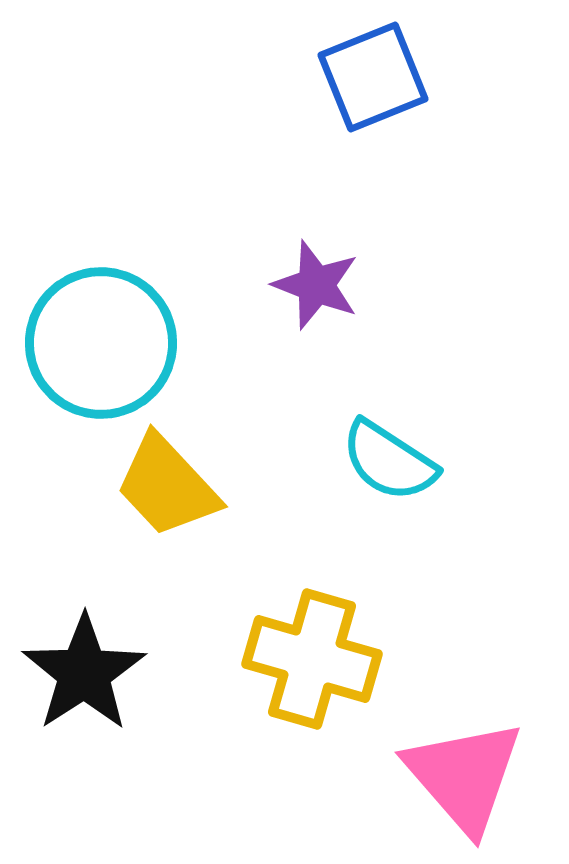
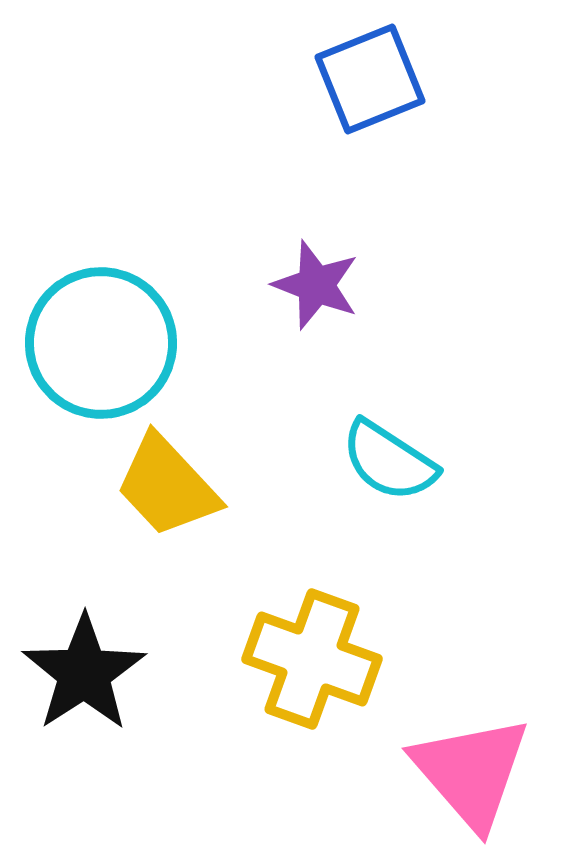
blue square: moved 3 px left, 2 px down
yellow cross: rotated 4 degrees clockwise
pink triangle: moved 7 px right, 4 px up
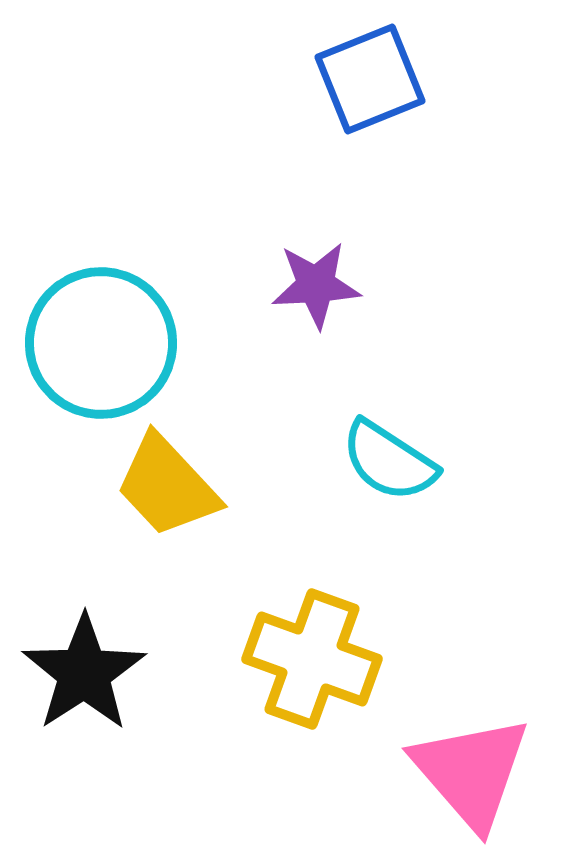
purple star: rotated 24 degrees counterclockwise
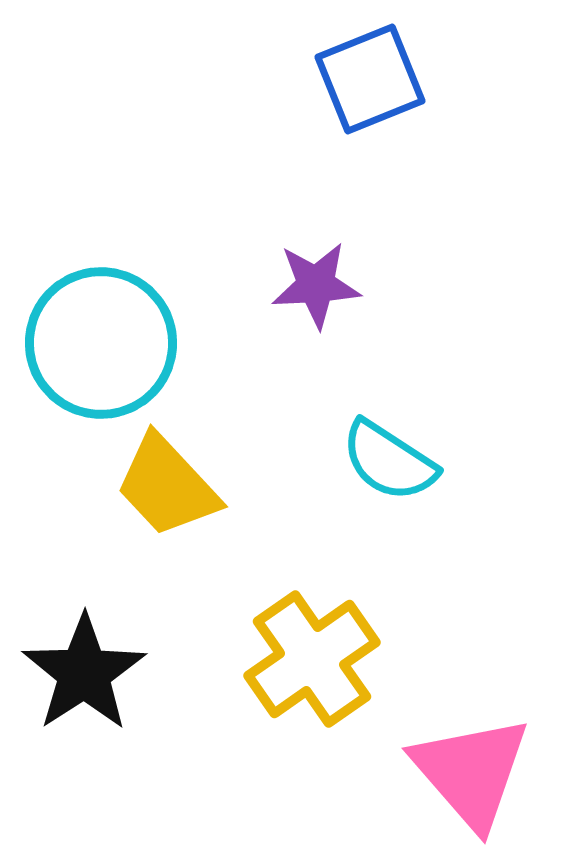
yellow cross: rotated 35 degrees clockwise
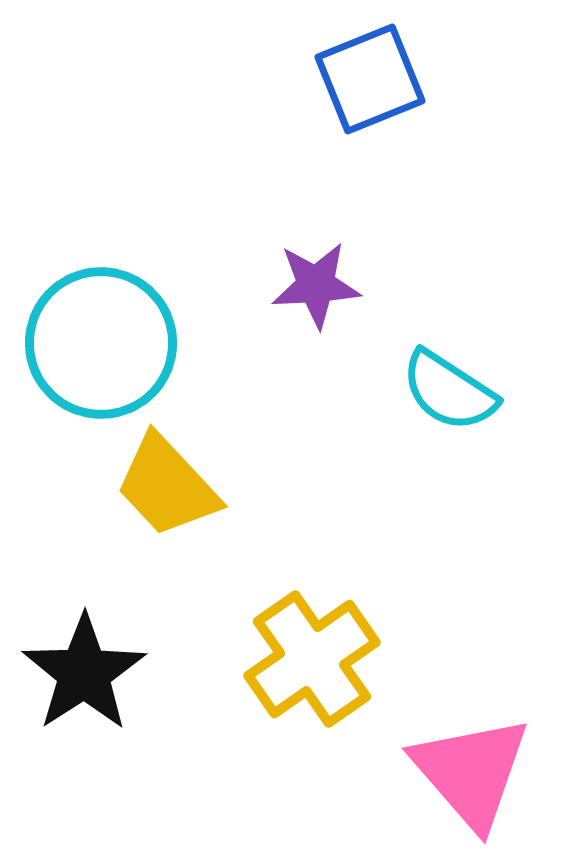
cyan semicircle: moved 60 px right, 70 px up
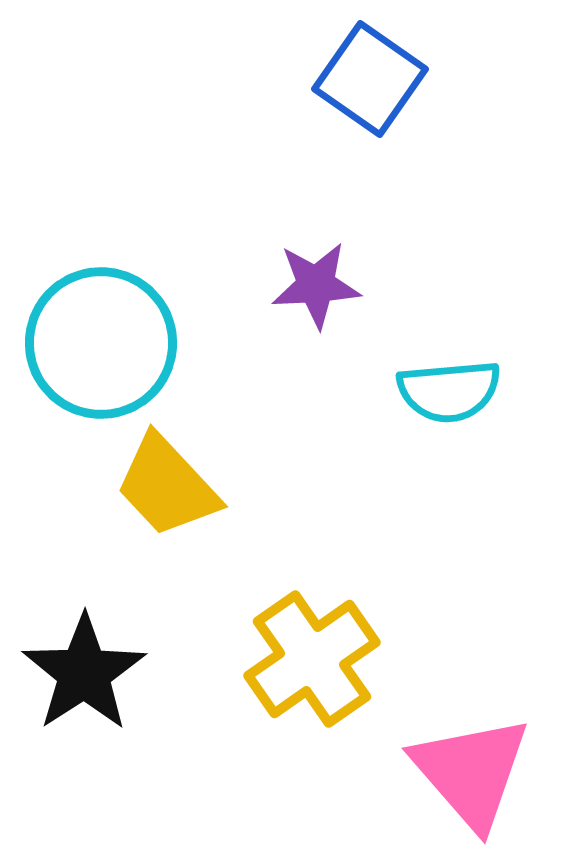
blue square: rotated 33 degrees counterclockwise
cyan semicircle: rotated 38 degrees counterclockwise
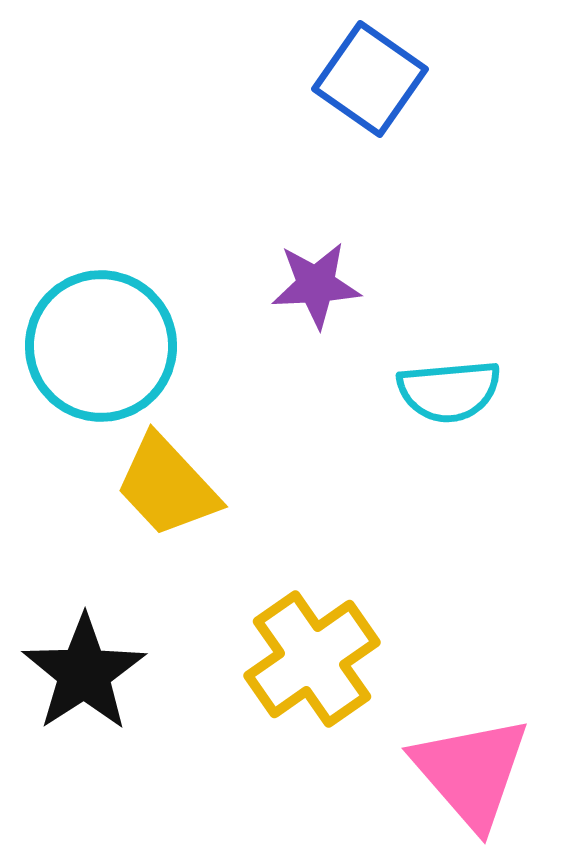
cyan circle: moved 3 px down
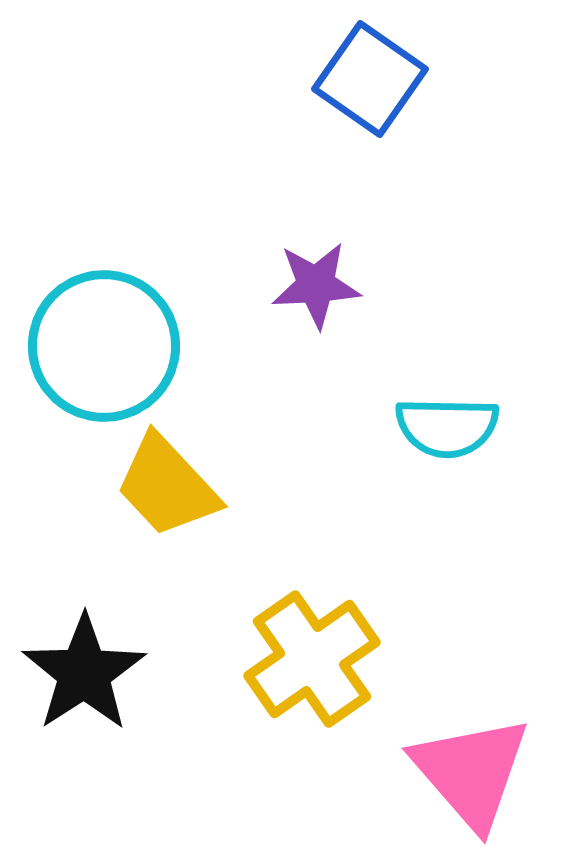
cyan circle: moved 3 px right
cyan semicircle: moved 2 px left, 36 px down; rotated 6 degrees clockwise
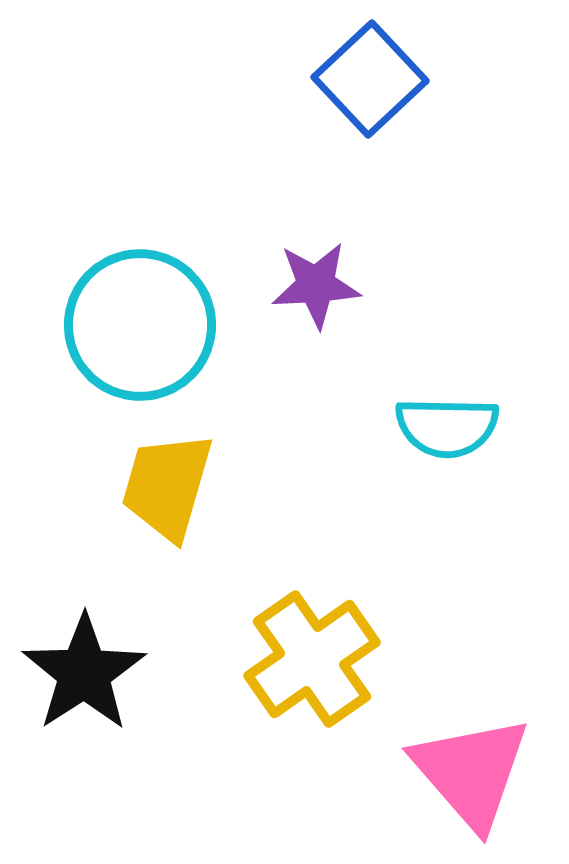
blue square: rotated 12 degrees clockwise
cyan circle: moved 36 px right, 21 px up
yellow trapezoid: rotated 59 degrees clockwise
